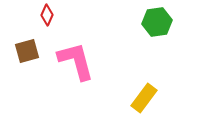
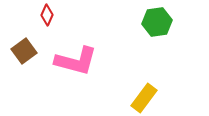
brown square: moved 3 px left; rotated 20 degrees counterclockwise
pink L-shape: rotated 120 degrees clockwise
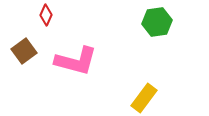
red diamond: moved 1 px left
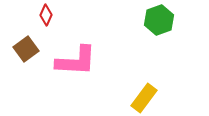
green hexagon: moved 2 px right, 2 px up; rotated 12 degrees counterclockwise
brown square: moved 2 px right, 2 px up
pink L-shape: rotated 12 degrees counterclockwise
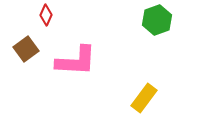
green hexagon: moved 2 px left
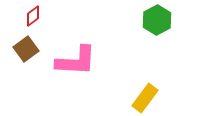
red diamond: moved 13 px left, 1 px down; rotated 30 degrees clockwise
green hexagon: rotated 8 degrees counterclockwise
yellow rectangle: moved 1 px right
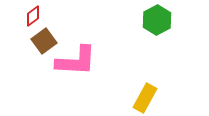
brown square: moved 18 px right, 8 px up
yellow rectangle: rotated 8 degrees counterclockwise
